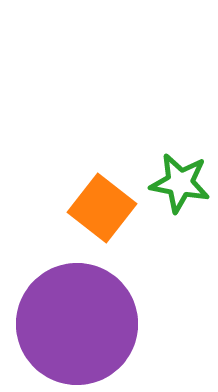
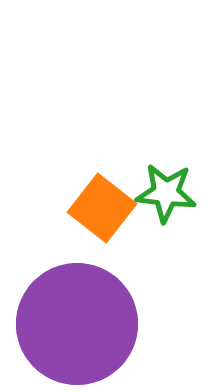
green star: moved 14 px left, 10 px down; rotated 4 degrees counterclockwise
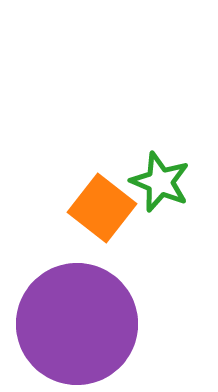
green star: moved 6 px left, 11 px up; rotated 16 degrees clockwise
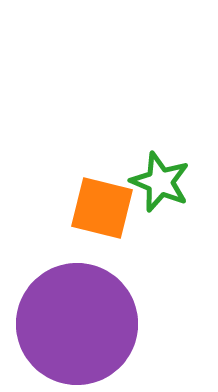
orange square: rotated 24 degrees counterclockwise
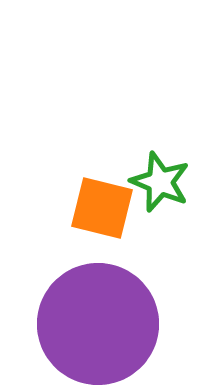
purple circle: moved 21 px right
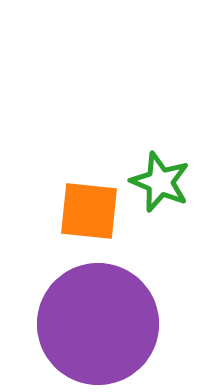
orange square: moved 13 px left, 3 px down; rotated 8 degrees counterclockwise
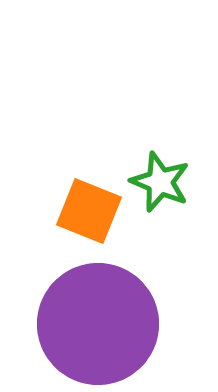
orange square: rotated 16 degrees clockwise
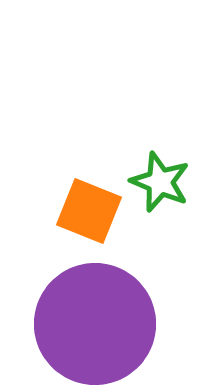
purple circle: moved 3 px left
